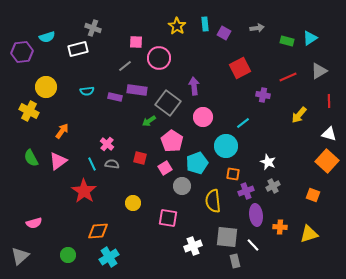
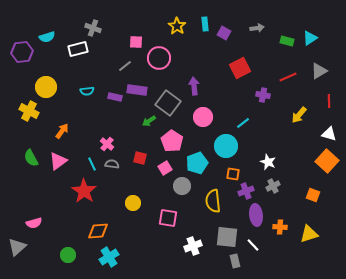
gray triangle at (20, 256): moved 3 px left, 9 px up
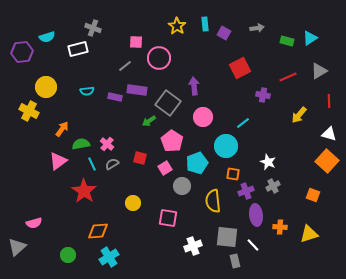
orange arrow at (62, 131): moved 2 px up
green semicircle at (31, 158): moved 50 px right, 14 px up; rotated 108 degrees clockwise
gray semicircle at (112, 164): rotated 40 degrees counterclockwise
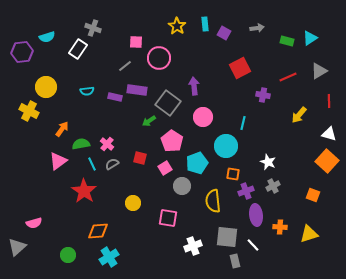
white rectangle at (78, 49): rotated 42 degrees counterclockwise
cyan line at (243, 123): rotated 40 degrees counterclockwise
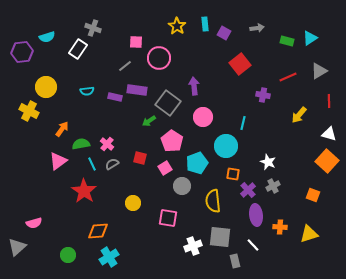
red square at (240, 68): moved 4 px up; rotated 10 degrees counterclockwise
purple cross at (246, 191): moved 2 px right, 1 px up; rotated 21 degrees counterclockwise
gray square at (227, 237): moved 7 px left
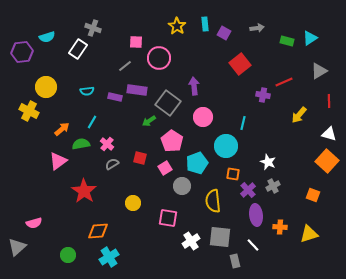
red line at (288, 77): moved 4 px left, 5 px down
orange arrow at (62, 129): rotated 14 degrees clockwise
cyan line at (92, 164): moved 42 px up; rotated 56 degrees clockwise
white cross at (193, 246): moved 2 px left, 5 px up; rotated 12 degrees counterclockwise
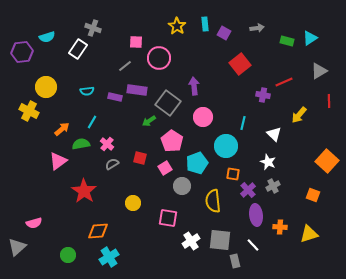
white triangle at (329, 134): moved 55 px left; rotated 28 degrees clockwise
gray square at (220, 237): moved 3 px down
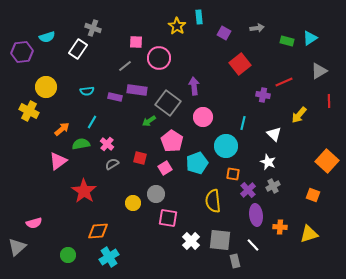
cyan rectangle at (205, 24): moved 6 px left, 7 px up
gray circle at (182, 186): moved 26 px left, 8 px down
white cross at (191, 241): rotated 12 degrees counterclockwise
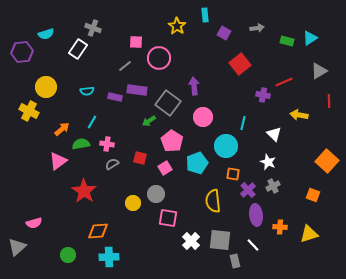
cyan rectangle at (199, 17): moved 6 px right, 2 px up
cyan semicircle at (47, 37): moved 1 px left, 3 px up
yellow arrow at (299, 115): rotated 60 degrees clockwise
pink cross at (107, 144): rotated 32 degrees counterclockwise
cyan cross at (109, 257): rotated 30 degrees clockwise
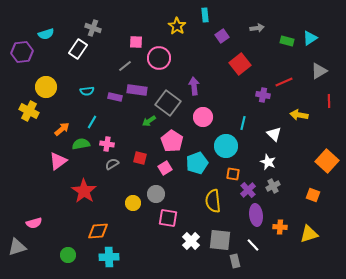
purple square at (224, 33): moved 2 px left, 3 px down; rotated 24 degrees clockwise
gray triangle at (17, 247): rotated 24 degrees clockwise
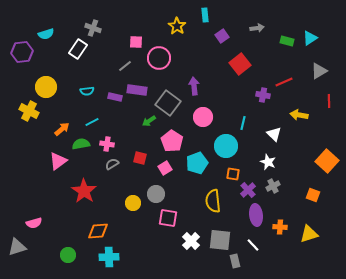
cyan line at (92, 122): rotated 32 degrees clockwise
